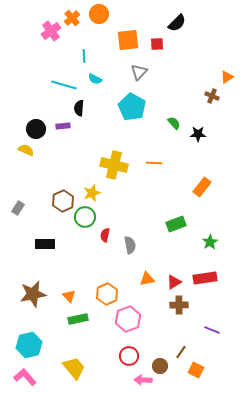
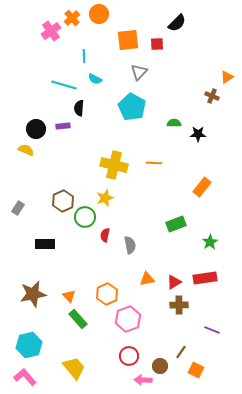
green semicircle at (174, 123): rotated 48 degrees counterclockwise
yellow star at (92, 193): moved 13 px right, 5 px down
green rectangle at (78, 319): rotated 60 degrees clockwise
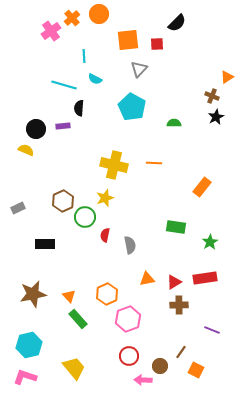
gray triangle at (139, 72): moved 3 px up
black star at (198, 134): moved 18 px right, 17 px up; rotated 28 degrees counterclockwise
gray rectangle at (18, 208): rotated 32 degrees clockwise
green rectangle at (176, 224): moved 3 px down; rotated 30 degrees clockwise
pink L-shape at (25, 377): rotated 30 degrees counterclockwise
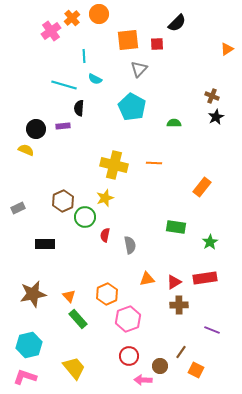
orange triangle at (227, 77): moved 28 px up
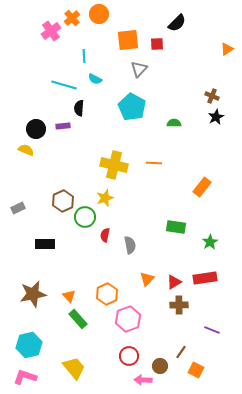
orange triangle at (147, 279): rotated 35 degrees counterclockwise
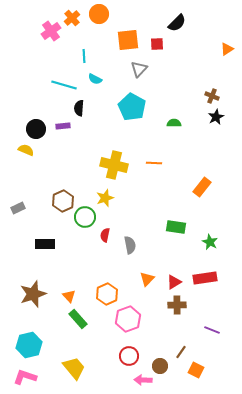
green star at (210, 242): rotated 14 degrees counterclockwise
brown star at (33, 294): rotated 8 degrees counterclockwise
brown cross at (179, 305): moved 2 px left
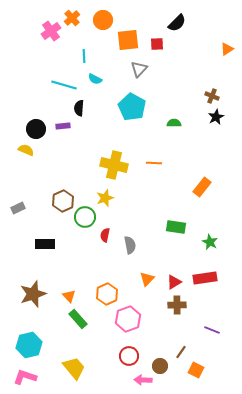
orange circle at (99, 14): moved 4 px right, 6 px down
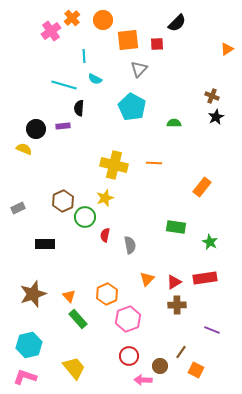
yellow semicircle at (26, 150): moved 2 px left, 1 px up
